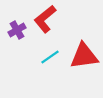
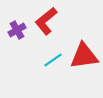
red L-shape: moved 1 px right, 2 px down
cyan line: moved 3 px right, 3 px down
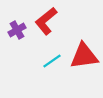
cyan line: moved 1 px left, 1 px down
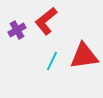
cyan line: rotated 30 degrees counterclockwise
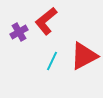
purple cross: moved 2 px right, 2 px down
red triangle: rotated 20 degrees counterclockwise
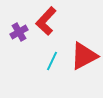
red L-shape: rotated 8 degrees counterclockwise
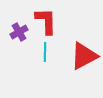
red L-shape: rotated 136 degrees clockwise
cyan line: moved 7 px left, 9 px up; rotated 24 degrees counterclockwise
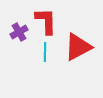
red triangle: moved 6 px left, 9 px up
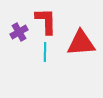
red triangle: moved 3 px right, 4 px up; rotated 24 degrees clockwise
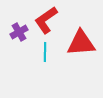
red L-shape: moved 1 px up; rotated 124 degrees counterclockwise
